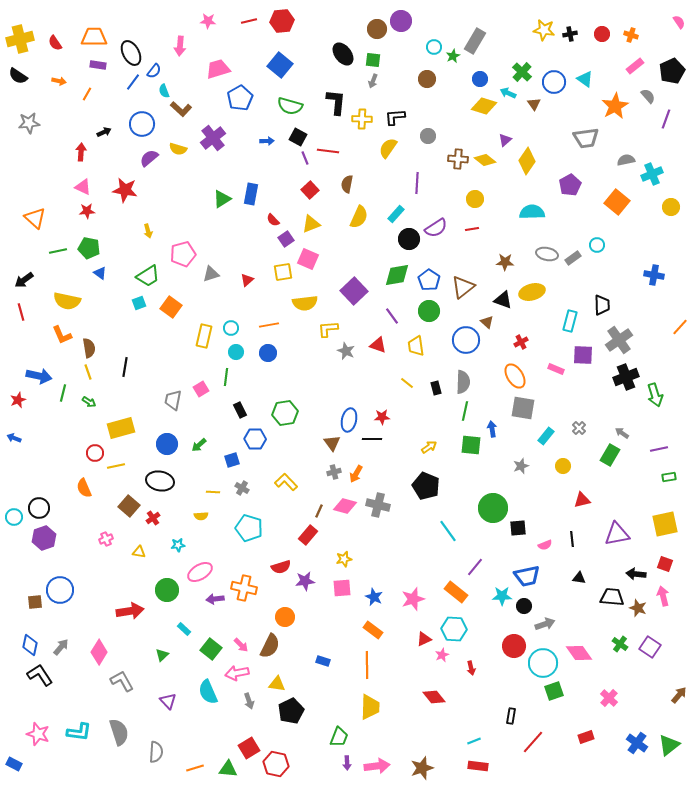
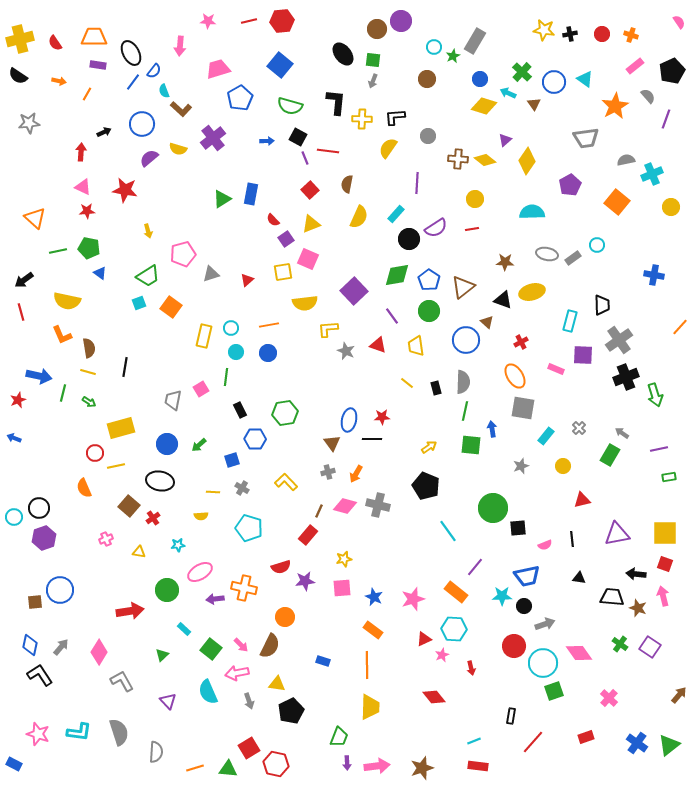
yellow line at (88, 372): rotated 56 degrees counterclockwise
gray cross at (334, 472): moved 6 px left
yellow square at (665, 524): moved 9 px down; rotated 12 degrees clockwise
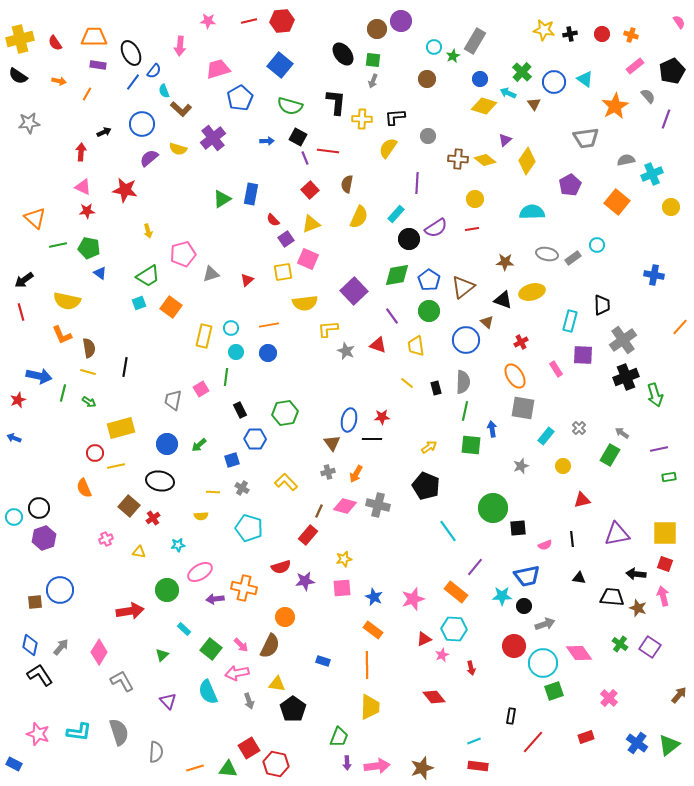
green line at (58, 251): moved 6 px up
gray cross at (619, 340): moved 4 px right
pink rectangle at (556, 369): rotated 35 degrees clockwise
black pentagon at (291, 711): moved 2 px right, 2 px up; rotated 10 degrees counterclockwise
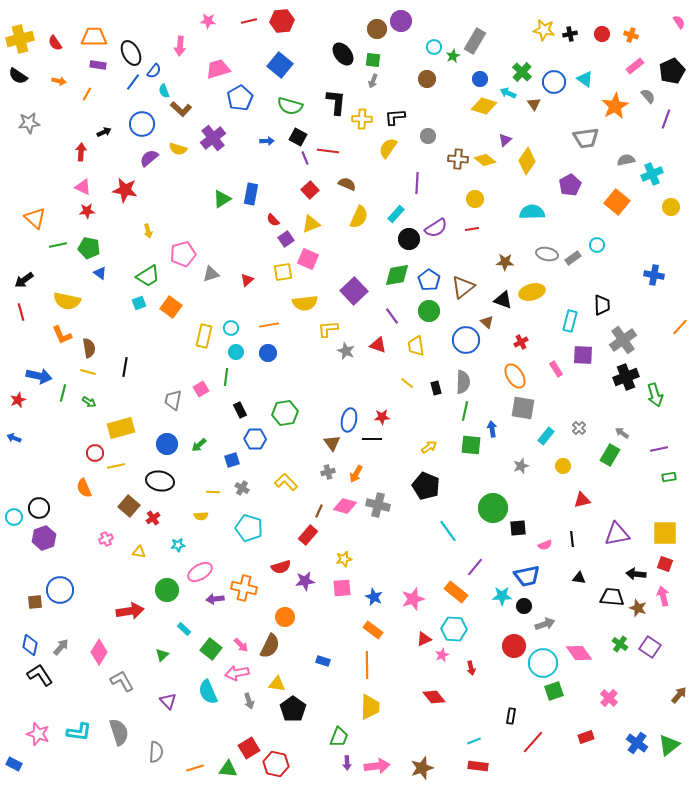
brown semicircle at (347, 184): rotated 102 degrees clockwise
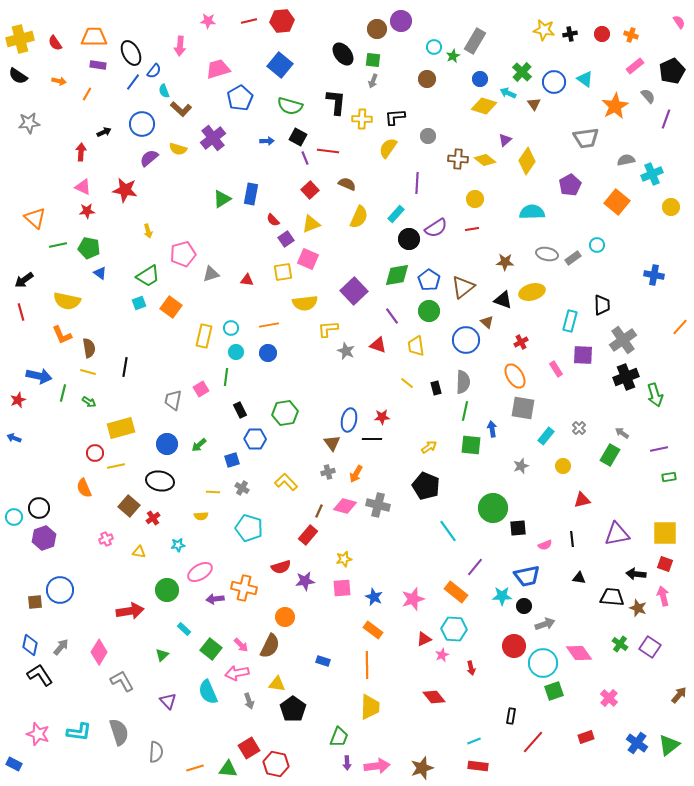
red triangle at (247, 280): rotated 48 degrees clockwise
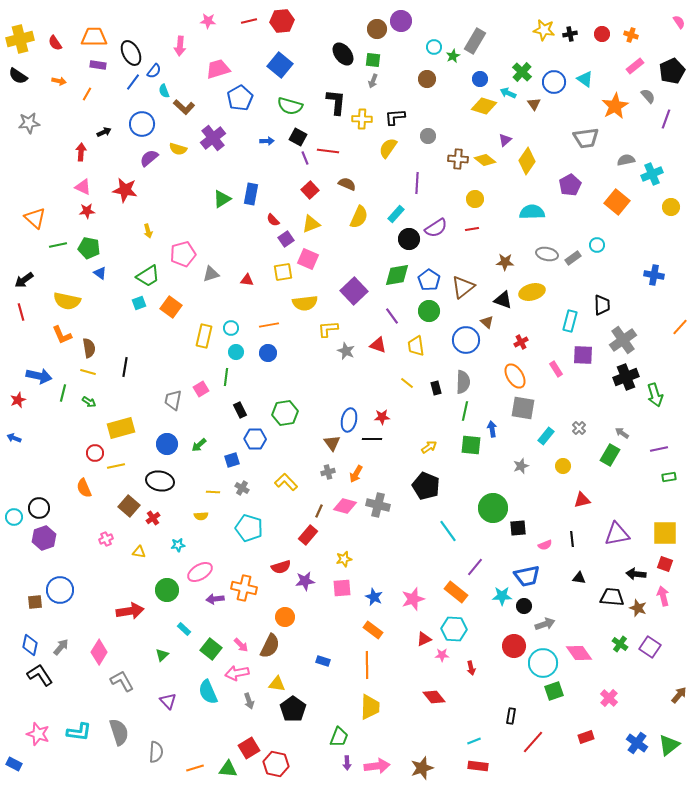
brown L-shape at (181, 109): moved 3 px right, 2 px up
pink star at (442, 655): rotated 24 degrees clockwise
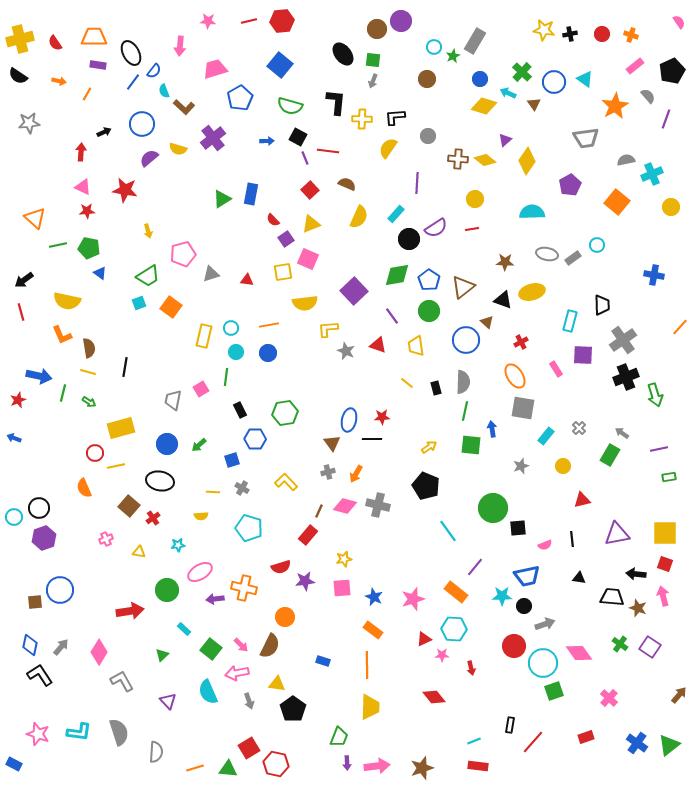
pink trapezoid at (218, 69): moved 3 px left
black rectangle at (511, 716): moved 1 px left, 9 px down
